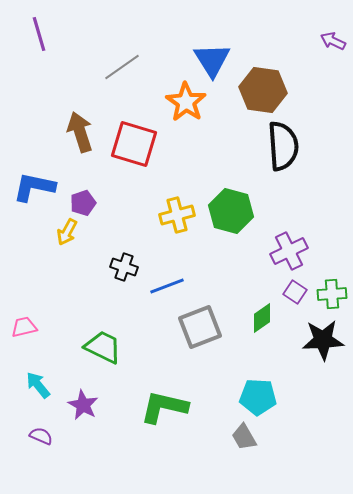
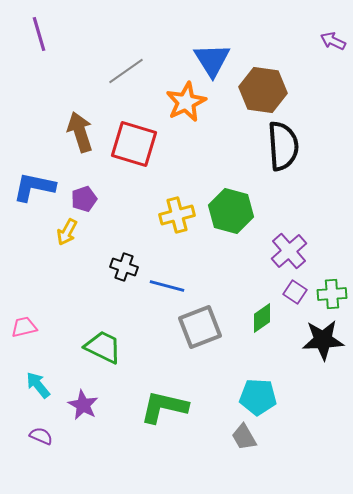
gray line: moved 4 px right, 4 px down
orange star: rotated 12 degrees clockwise
purple pentagon: moved 1 px right, 4 px up
purple cross: rotated 15 degrees counterclockwise
blue line: rotated 36 degrees clockwise
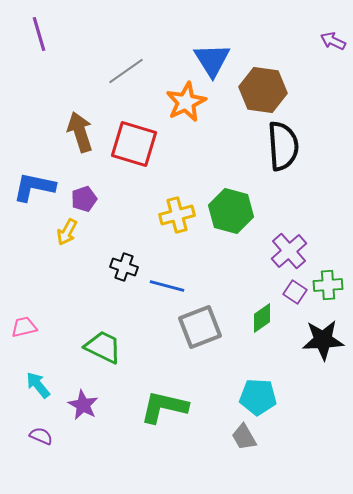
green cross: moved 4 px left, 9 px up
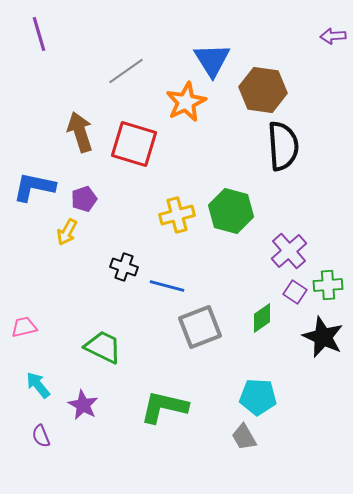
purple arrow: moved 5 px up; rotated 30 degrees counterclockwise
black star: moved 3 px up; rotated 27 degrees clockwise
purple semicircle: rotated 135 degrees counterclockwise
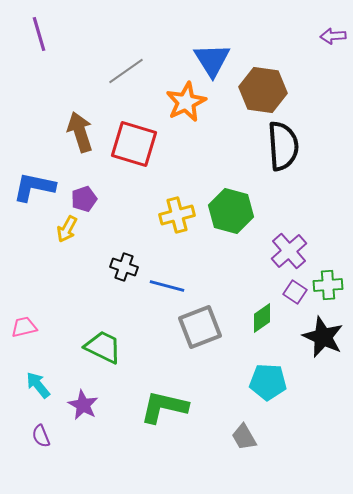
yellow arrow: moved 3 px up
cyan pentagon: moved 10 px right, 15 px up
